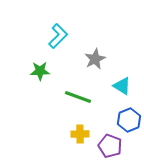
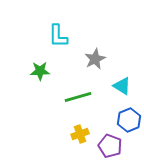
cyan L-shape: rotated 135 degrees clockwise
green line: rotated 36 degrees counterclockwise
yellow cross: rotated 18 degrees counterclockwise
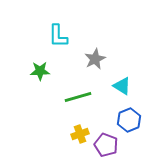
purple pentagon: moved 4 px left, 1 px up
